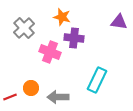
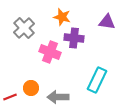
purple triangle: moved 12 px left
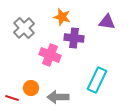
pink cross: moved 3 px down
red line: moved 2 px right, 1 px down; rotated 40 degrees clockwise
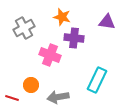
gray cross: rotated 15 degrees clockwise
orange circle: moved 3 px up
gray arrow: rotated 10 degrees counterclockwise
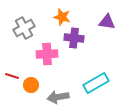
pink cross: moved 3 px left, 1 px up; rotated 25 degrees counterclockwise
cyan rectangle: moved 1 px left, 3 px down; rotated 35 degrees clockwise
red line: moved 22 px up
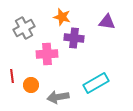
red line: rotated 64 degrees clockwise
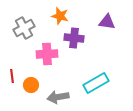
orange star: moved 2 px left, 1 px up
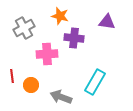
cyan rectangle: moved 1 px left, 1 px up; rotated 30 degrees counterclockwise
gray arrow: moved 3 px right; rotated 30 degrees clockwise
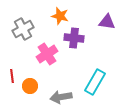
gray cross: moved 1 px left, 1 px down
pink cross: rotated 30 degrees counterclockwise
orange circle: moved 1 px left, 1 px down
gray arrow: rotated 30 degrees counterclockwise
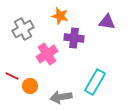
red line: rotated 56 degrees counterclockwise
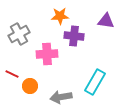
orange star: rotated 18 degrees counterclockwise
purple triangle: moved 1 px left, 1 px up
gray cross: moved 4 px left, 5 px down
purple cross: moved 2 px up
pink cross: rotated 30 degrees clockwise
red line: moved 2 px up
